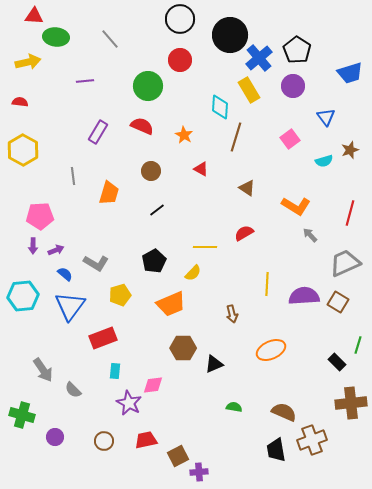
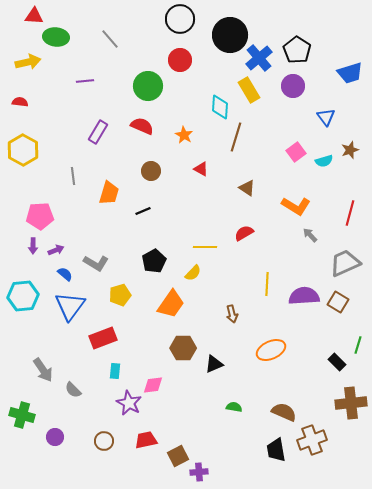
pink square at (290, 139): moved 6 px right, 13 px down
black line at (157, 210): moved 14 px left, 1 px down; rotated 14 degrees clockwise
orange trapezoid at (171, 304): rotated 32 degrees counterclockwise
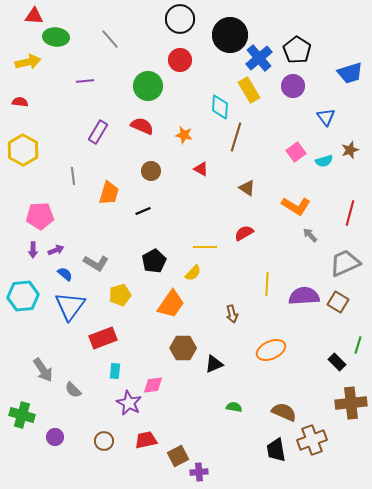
orange star at (184, 135): rotated 18 degrees counterclockwise
purple arrow at (33, 246): moved 4 px down
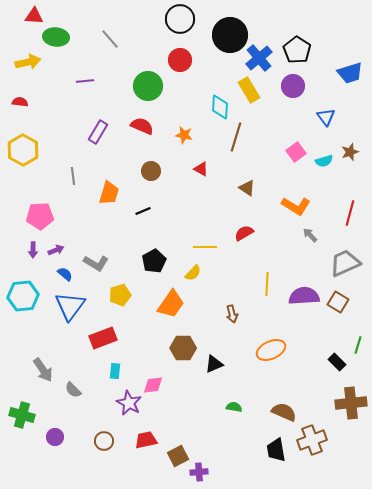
brown star at (350, 150): moved 2 px down
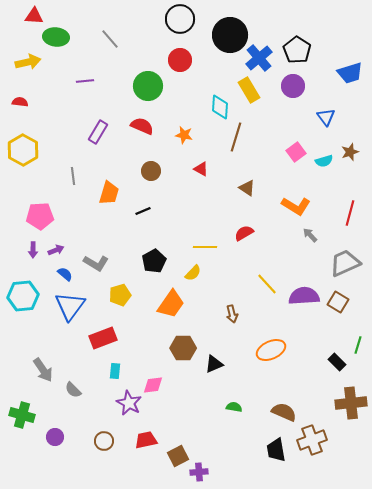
yellow line at (267, 284): rotated 45 degrees counterclockwise
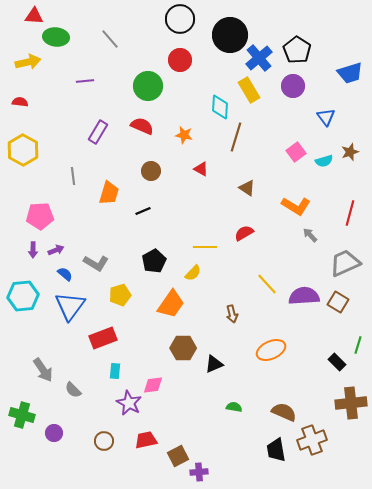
purple circle at (55, 437): moved 1 px left, 4 px up
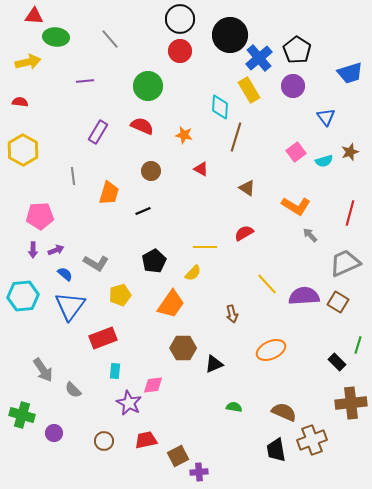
red circle at (180, 60): moved 9 px up
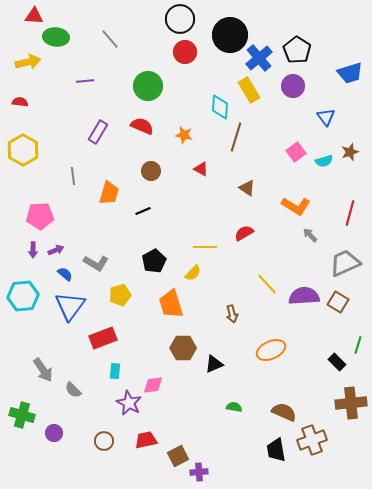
red circle at (180, 51): moved 5 px right, 1 px down
orange trapezoid at (171, 304): rotated 128 degrees clockwise
